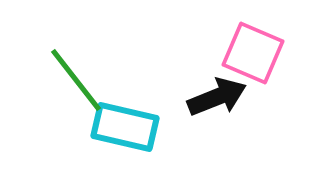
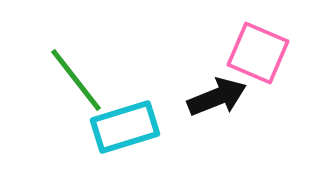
pink square: moved 5 px right
cyan rectangle: rotated 30 degrees counterclockwise
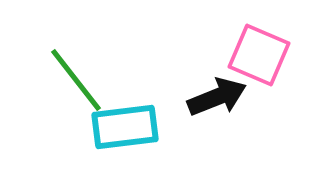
pink square: moved 1 px right, 2 px down
cyan rectangle: rotated 10 degrees clockwise
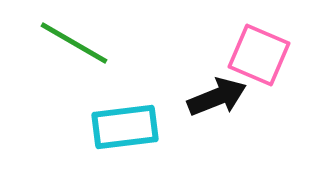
green line: moved 2 px left, 37 px up; rotated 22 degrees counterclockwise
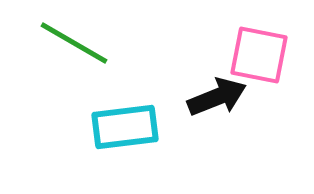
pink square: rotated 12 degrees counterclockwise
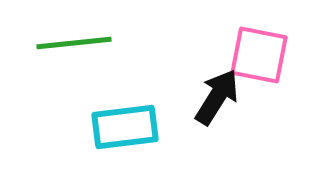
green line: rotated 36 degrees counterclockwise
black arrow: rotated 36 degrees counterclockwise
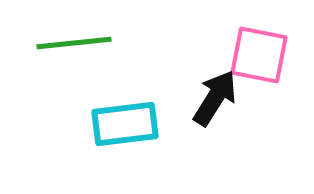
black arrow: moved 2 px left, 1 px down
cyan rectangle: moved 3 px up
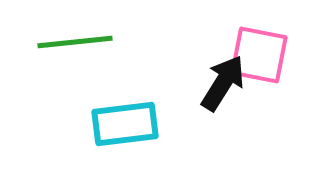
green line: moved 1 px right, 1 px up
black arrow: moved 8 px right, 15 px up
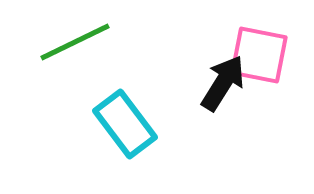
green line: rotated 20 degrees counterclockwise
cyan rectangle: rotated 60 degrees clockwise
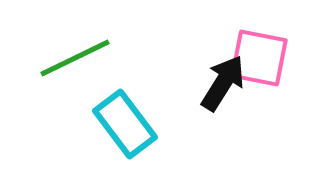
green line: moved 16 px down
pink square: moved 3 px down
